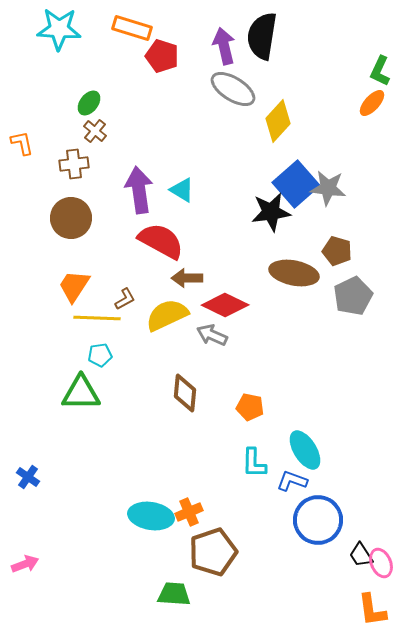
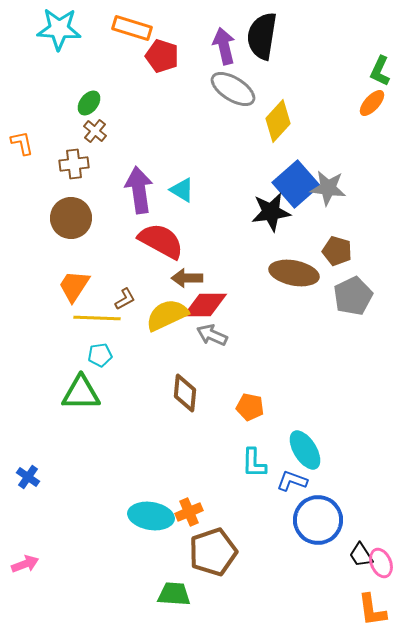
red diamond at (225, 305): moved 20 px left; rotated 27 degrees counterclockwise
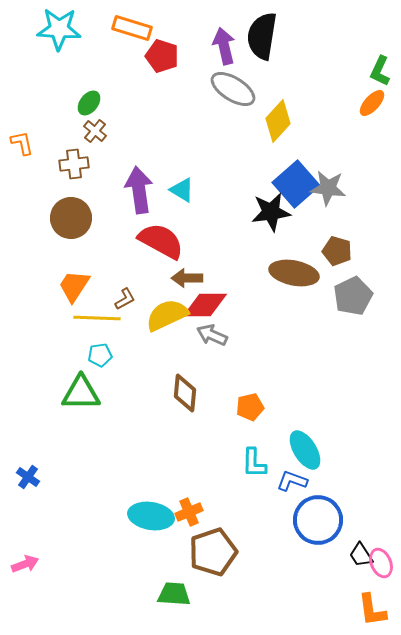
orange pentagon at (250, 407): rotated 24 degrees counterclockwise
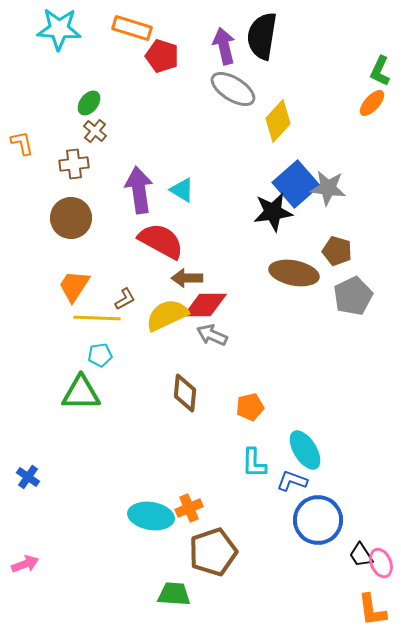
black star at (271, 212): moved 2 px right
orange cross at (189, 512): moved 4 px up
